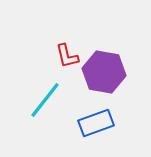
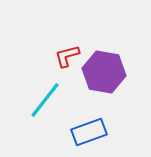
red L-shape: rotated 88 degrees clockwise
blue rectangle: moved 7 px left, 9 px down
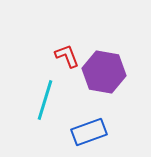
red L-shape: rotated 84 degrees clockwise
cyan line: rotated 21 degrees counterclockwise
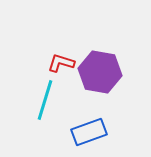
red L-shape: moved 6 px left, 7 px down; rotated 52 degrees counterclockwise
purple hexagon: moved 4 px left
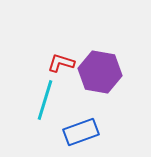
blue rectangle: moved 8 px left
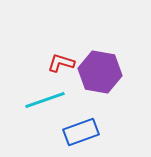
cyan line: rotated 54 degrees clockwise
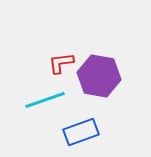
red L-shape: rotated 24 degrees counterclockwise
purple hexagon: moved 1 px left, 4 px down
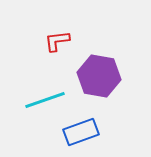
red L-shape: moved 4 px left, 22 px up
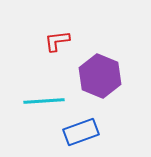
purple hexagon: moved 1 px right; rotated 12 degrees clockwise
cyan line: moved 1 px left, 1 px down; rotated 15 degrees clockwise
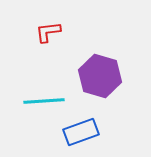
red L-shape: moved 9 px left, 9 px up
purple hexagon: rotated 6 degrees counterclockwise
